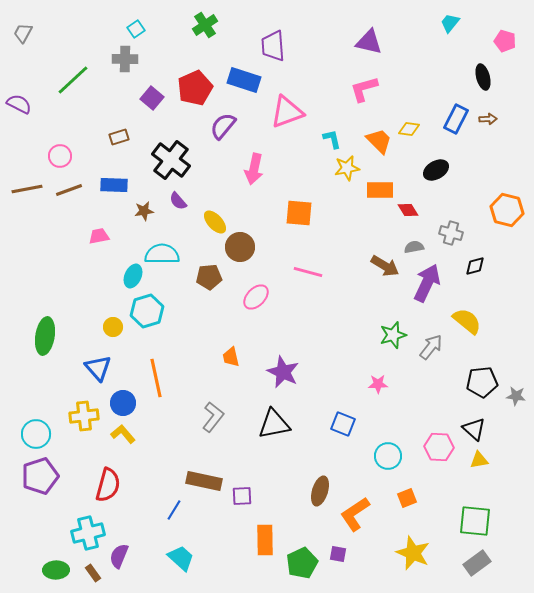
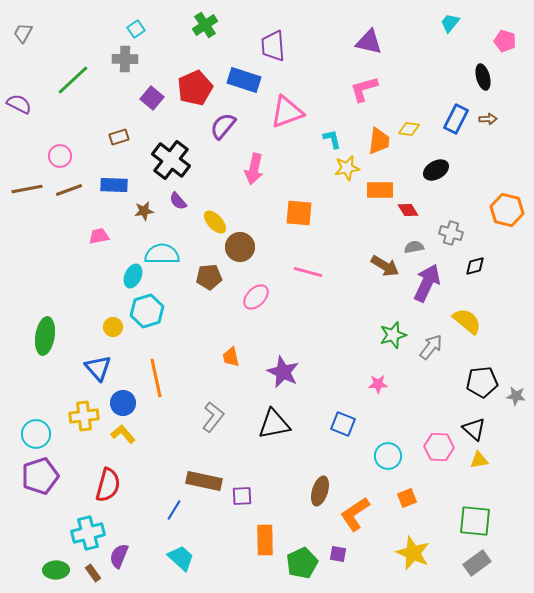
orange trapezoid at (379, 141): rotated 52 degrees clockwise
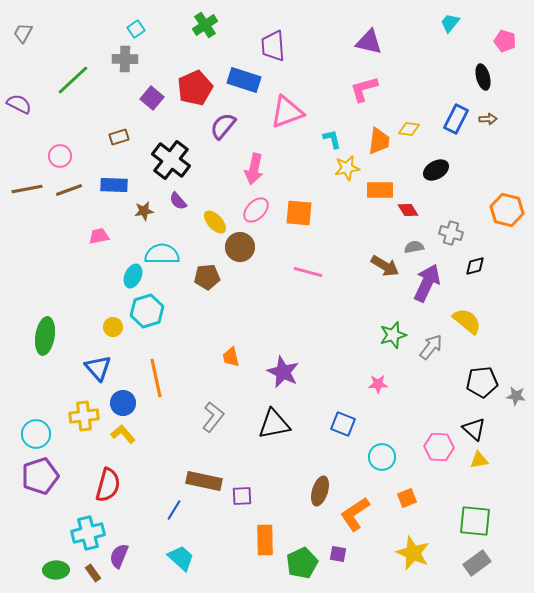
brown pentagon at (209, 277): moved 2 px left
pink ellipse at (256, 297): moved 87 px up
cyan circle at (388, 456): moved 6 px left, 1 px down
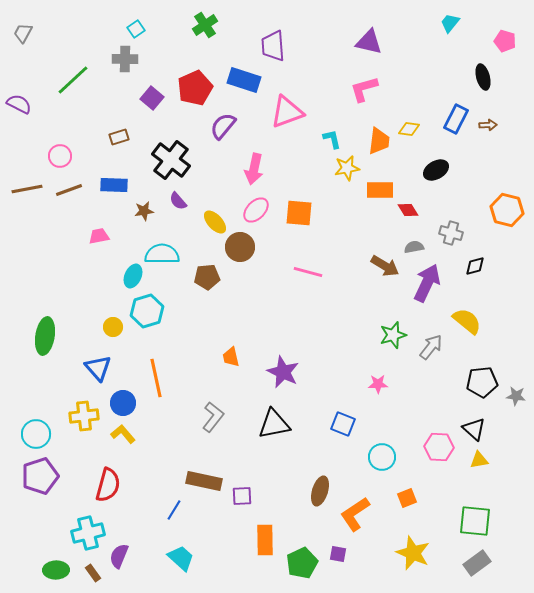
brown arrow at (488, 119): moved 6 px down
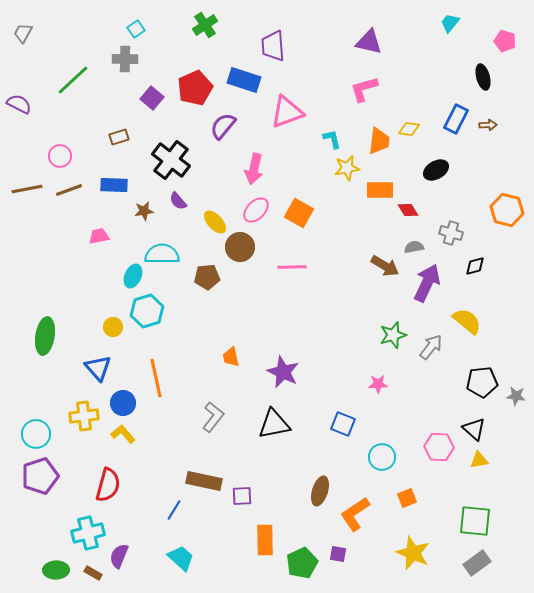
orange square at (299, 213): rotated 24 degrees clockwise
pink line at (308, 272): moved 16 px left, 5 px up; rotated 16 degrees counterclockwise
brown rectangle at (93, 573): rotated 24 degrees counterclockwise
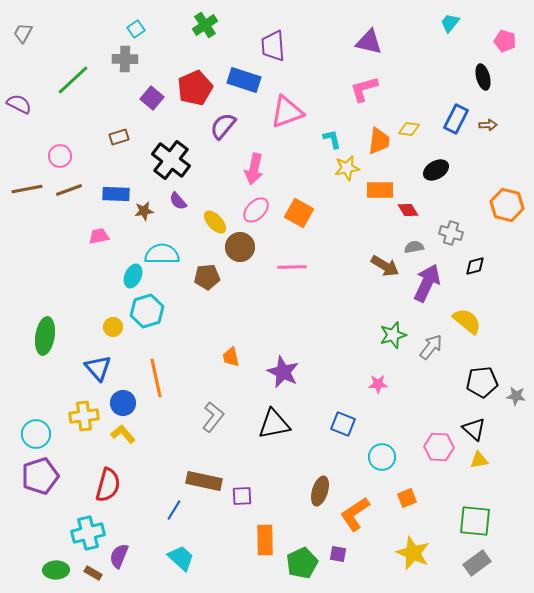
blue rectangle at (114, 185): moved 2 px right, 9 px down
orange hexagon at (507, 210): moved 5 px up
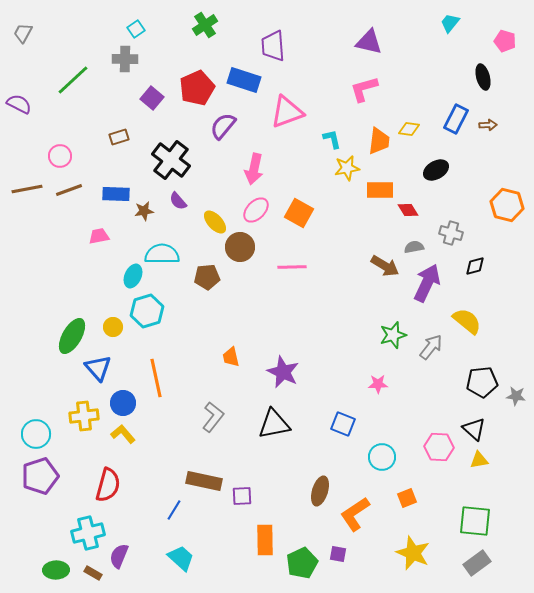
red pentagon at (195, 88): moved 2 px right
green ellipse at (45, 336): moved 27 px right; rotated 21 degrees clockwise
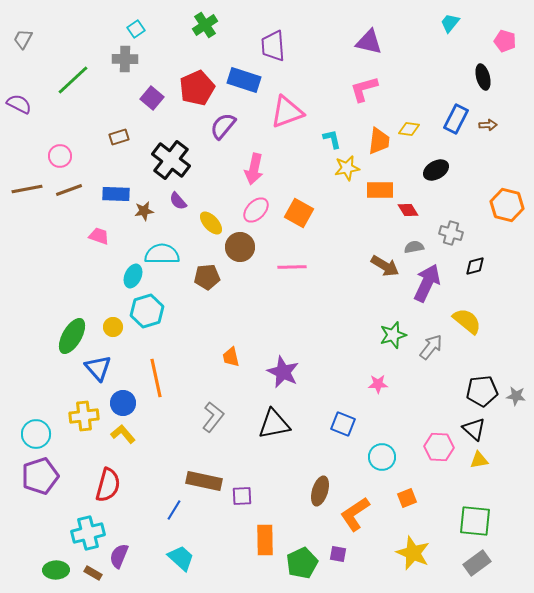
gray trapezoid at (23, 33): moved 6 px down
yellow ellipse at (215, 222): moved 4 px left, 1 px down
pink trapezoid at (99, 236): rotated 30 degrees clockwise
black pentagon at (482, 382): moved 9 px down
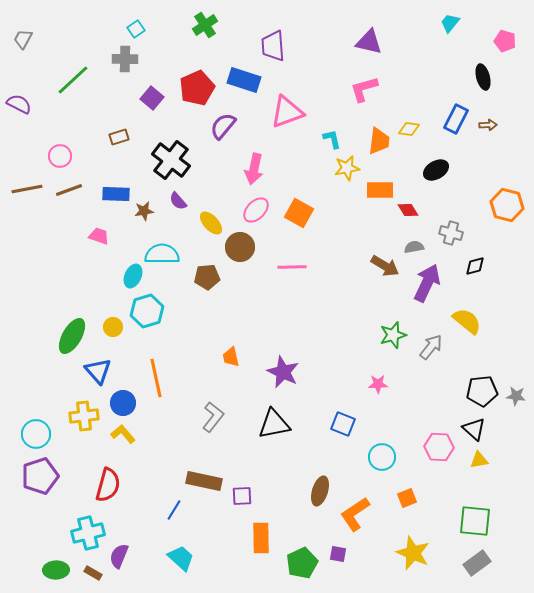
blue triangle at (98, 368): moved 3 px down
orange rectangle at (265, 540): moved 4 px left, 2 px up
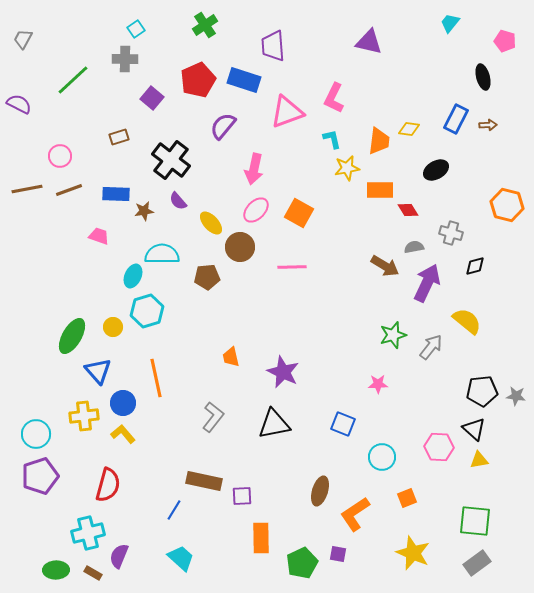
red pentagon at (197, 88): moved 1 px right, 8 px up
pink L-shape at (364, 89): moved 30 px left, 9 px down; rotated 48 degrees counterclockwise
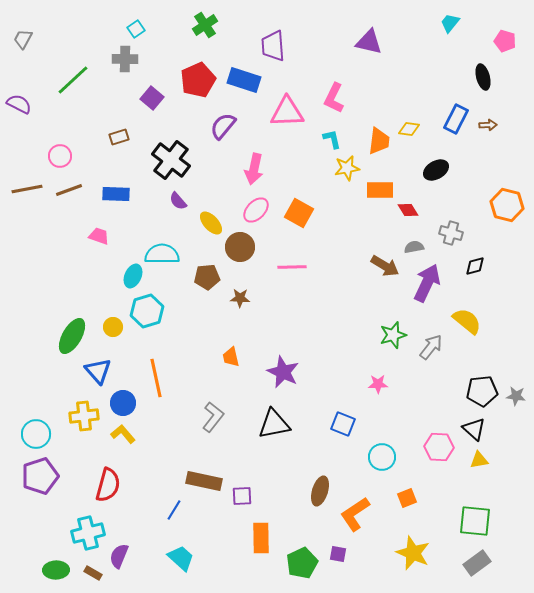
pink triangle at (287, 112): rotated 18 degrees clockwise
brown star at (144, 211): moved 96 px right, 87 px down; rotated 12 degrees clockwise
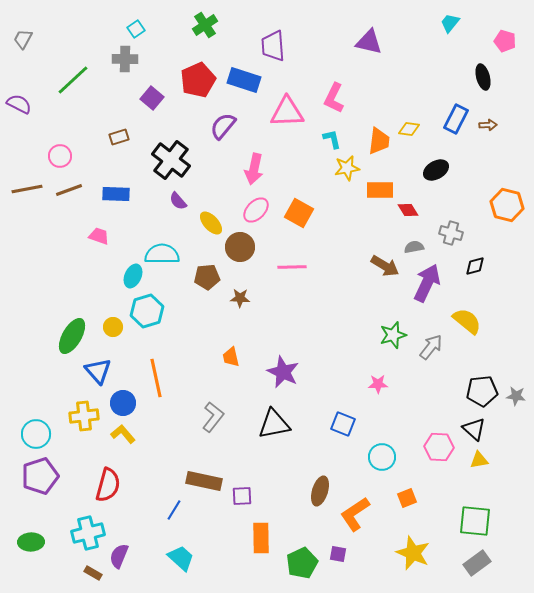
green ellipse at (56, 570): moved 25 px left, 28 px up
